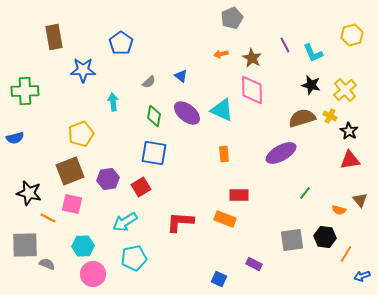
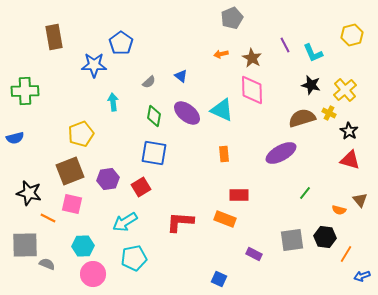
blue star at (83, 70): moved 11 px right, 5 px up
yellow cross at (330, 116): moved 1 px left, 3 px up
red triangle at (350, 160): rotated 25 degrees clockwise
purple rectangle at (254, 264): moved 10 px up
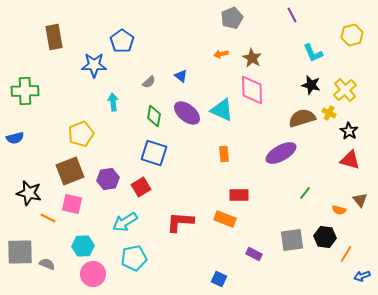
blue pentagon at (121, 43): moved 1 px right, 2 px up
purple line at (285, 45): moved 7 px right, 30 px up
blue square at (154, 153): rotated 8 degrees clockwise
gray square at (25, 245): moved 5 px left, 7 px down
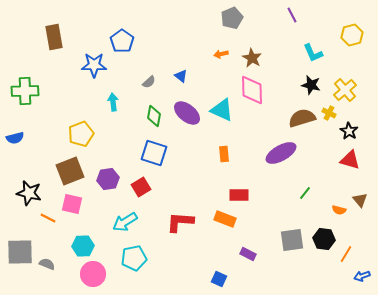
black hexagon at (325, 237): moved 1 px left, 2 px down
purple rectangle at (254, 254): moved 6 px left
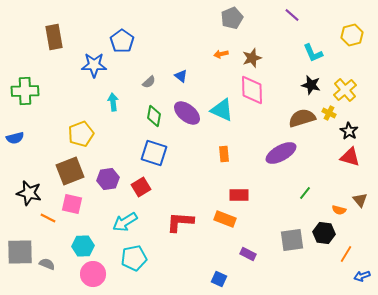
purple line at (292, 15): rotated 21 degrees counterclockwise
brown star at (252, 58): rotated 24 degrees clockwise
red triangle at (350, 160): moved 3 px up
black hexagon at (324, 239): moved 6 px up
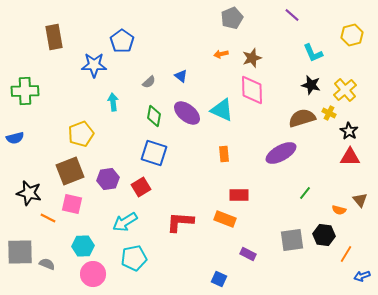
red triangle at (350, 157): rotated 15 degrees counterclockwise
black hexagon at (324, 233): moved 2 px down
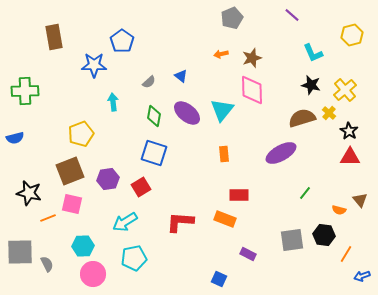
cyan triangle at (222, 110): rotated 45 degrees clockwise
yellow cross at (329, 113): rotated 16 degrees clockwise
orange line at (48, 218): rotated 49 degrees counterclockwise
gray semicircle at (47, 264): rotated 42 degrees clockwise
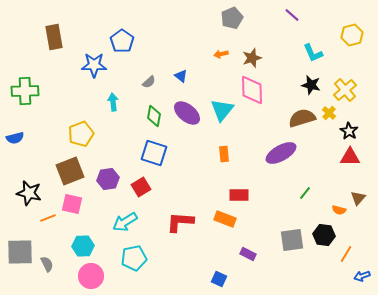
brown triangle at (360, 200): moved 2 px left, 2 px up; rotated 21 degrees clockwise
pink circle at (93, 274): moved 2 px left, 2 px down
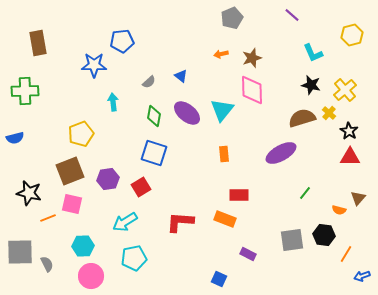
brown rectangle at (54, 37): moved 16 px left, 6 px down
blue pentagon at (122, 41): rotated 30 degrees clockwise
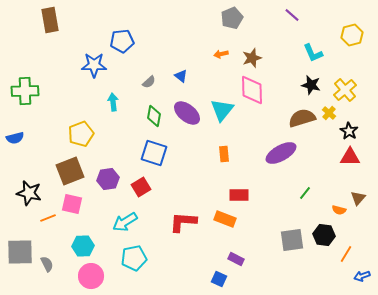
brown rectangle at (38, 43): moved 12 px right, 23 px up
red L-shape at (180, 222): moved 3 px right
purple rectangle at (248, 254): moved 12 px left, 5 px down
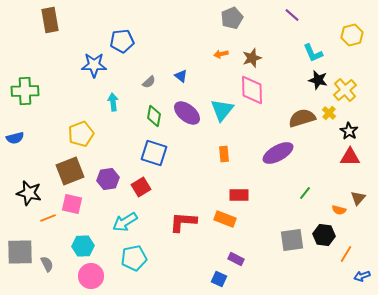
black star at (311, 85): moved 7 px right, 5 px up
purple ellipse at (281, 153): moved 3 px left
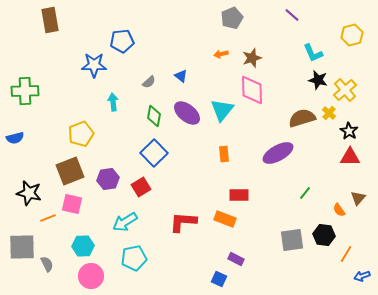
blue square at (154, 153): rotated 28 degrees clockwise
orange semicircle at (339, 210): rotated 40 degrees clockwise
gray square at (20, 252): moved 2 px right, 5 px up
